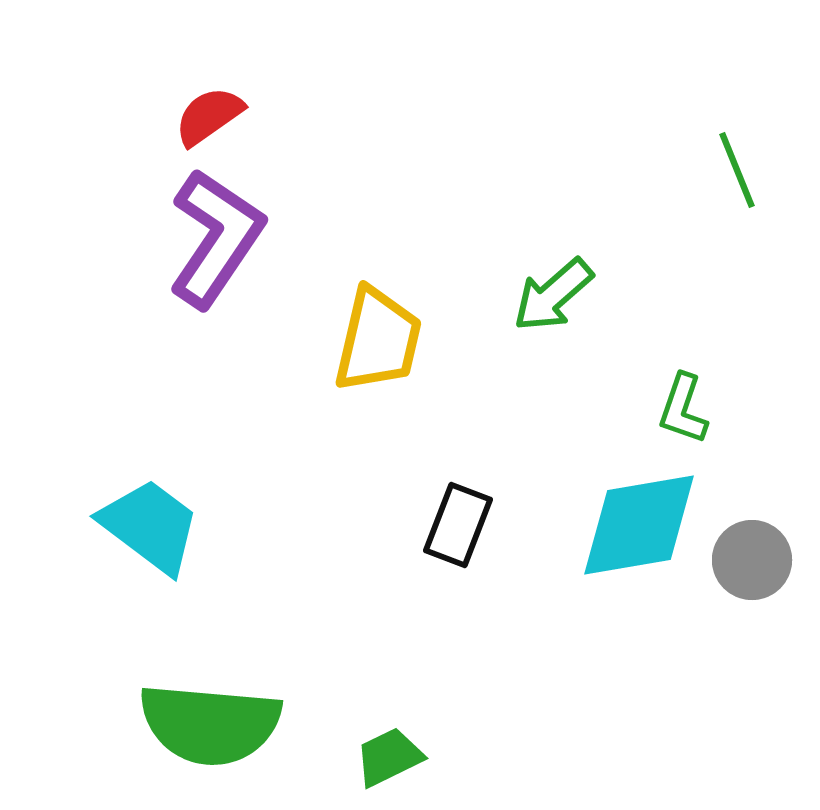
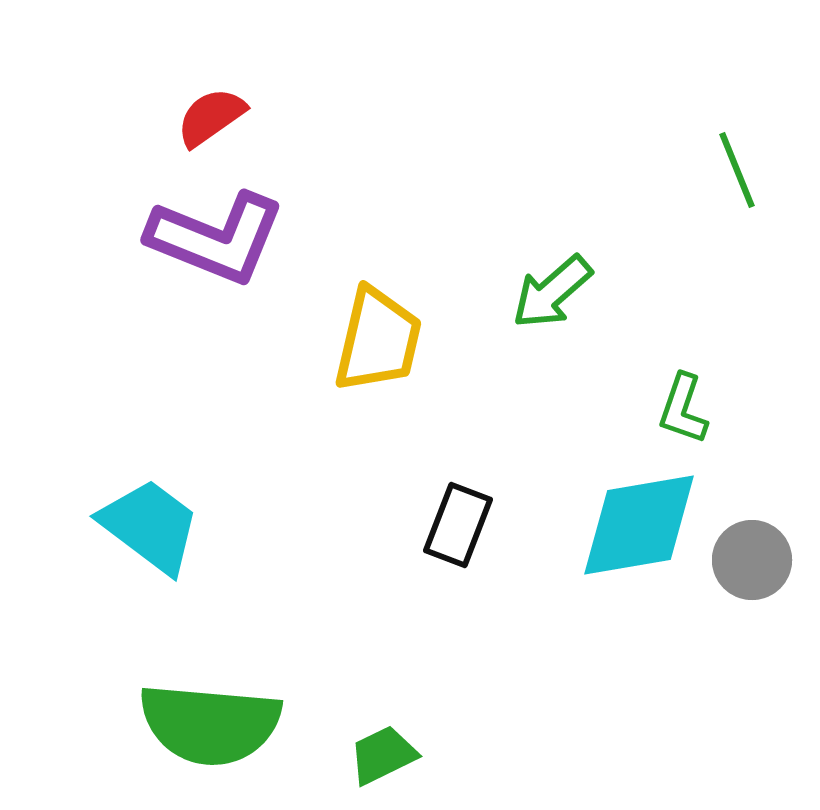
red semicircle: moved 2 px right, 1 px down
purple L-shape: rotated 78 degrees clockwise
green arrow: moved 1 px left, 3 px up
green trapezoid: moved 6 px left, 2 px up
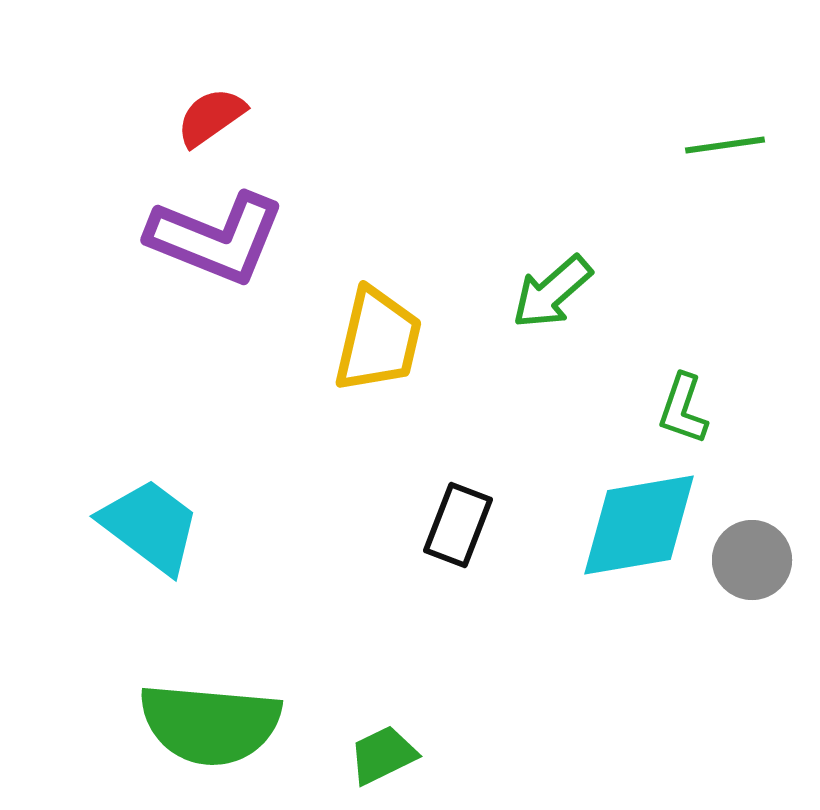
green line: moved 12 px left, 25 px up; rotated 76 degrees counterclockwise
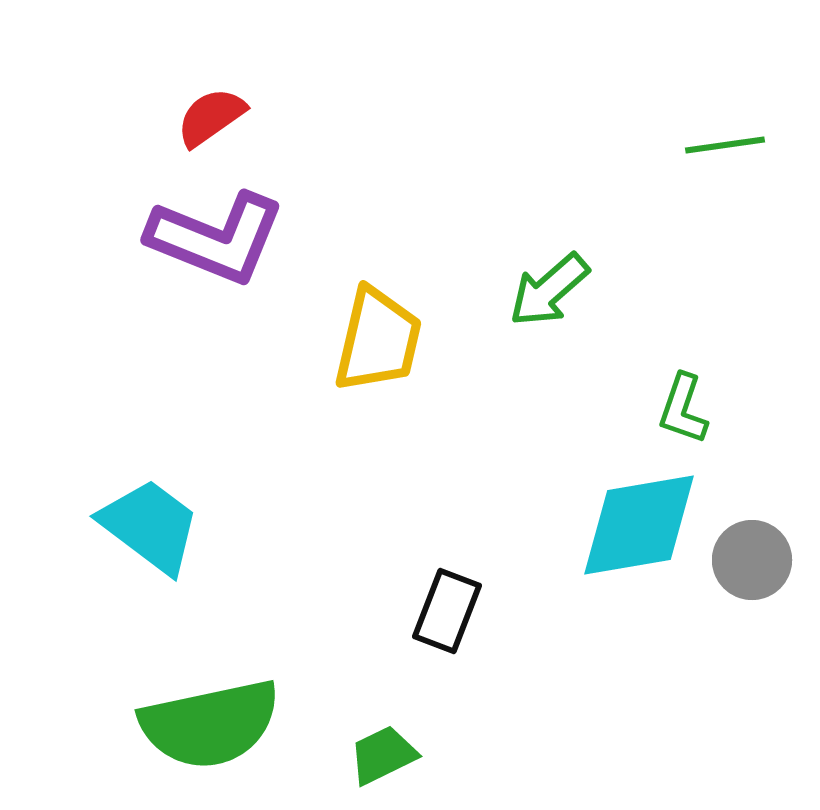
green arrow: moved 3 px left, 2 px up
black rectangle: moved 11 px left, 86 px down
green semicircle: rotated 17 degrees counterclockwise
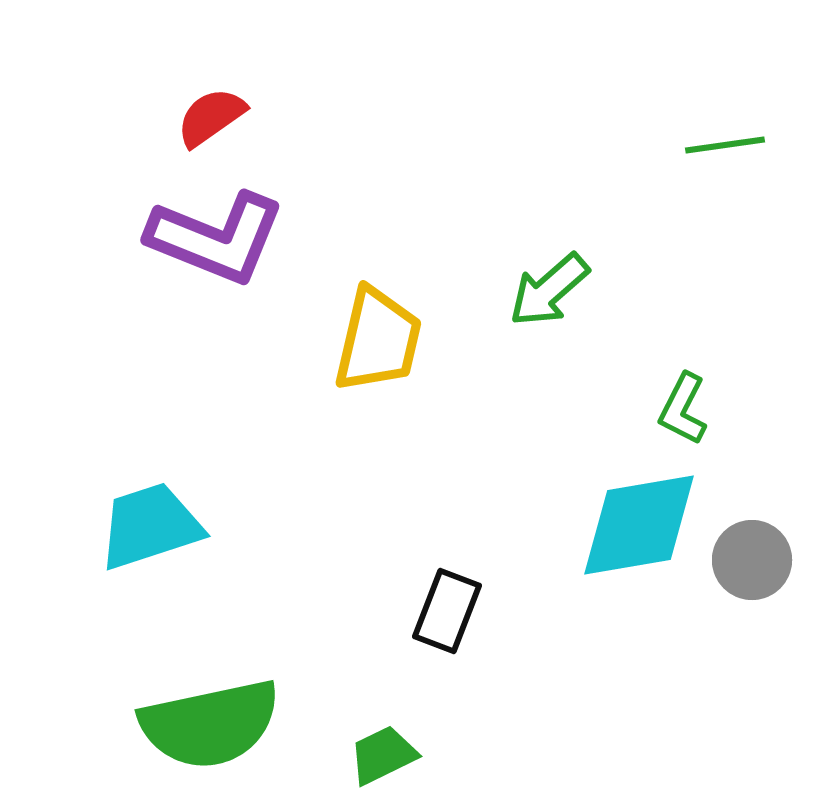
green L-shape: rotated 8 degrees clockwise
cyan trapezoid: rotated 55 degrees counterclockwise
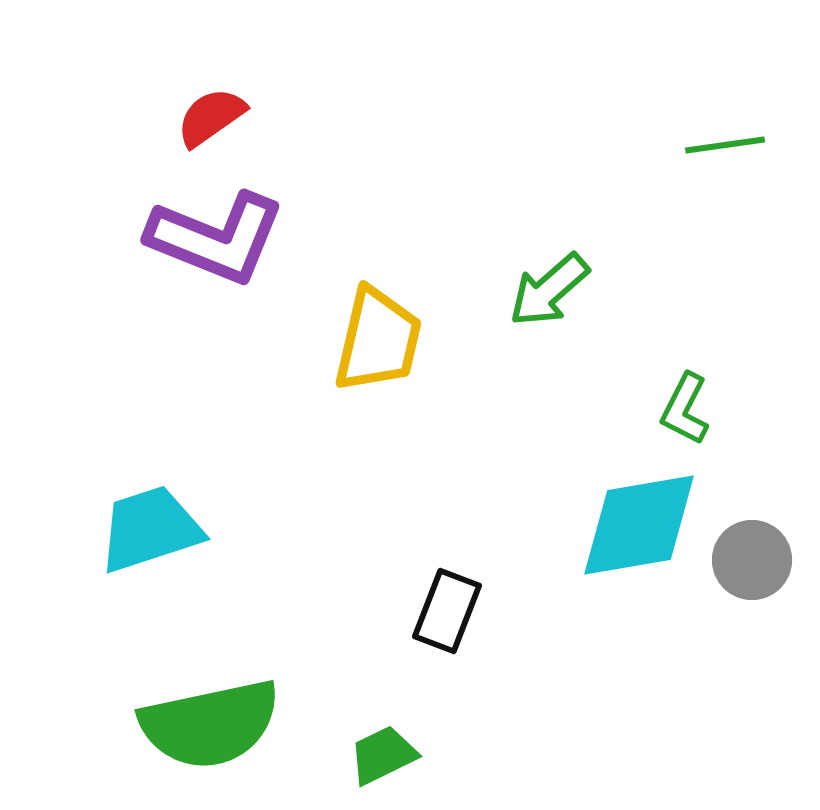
green L-shape: moved 2 px right
cyan trapezoid: moved 3 px down
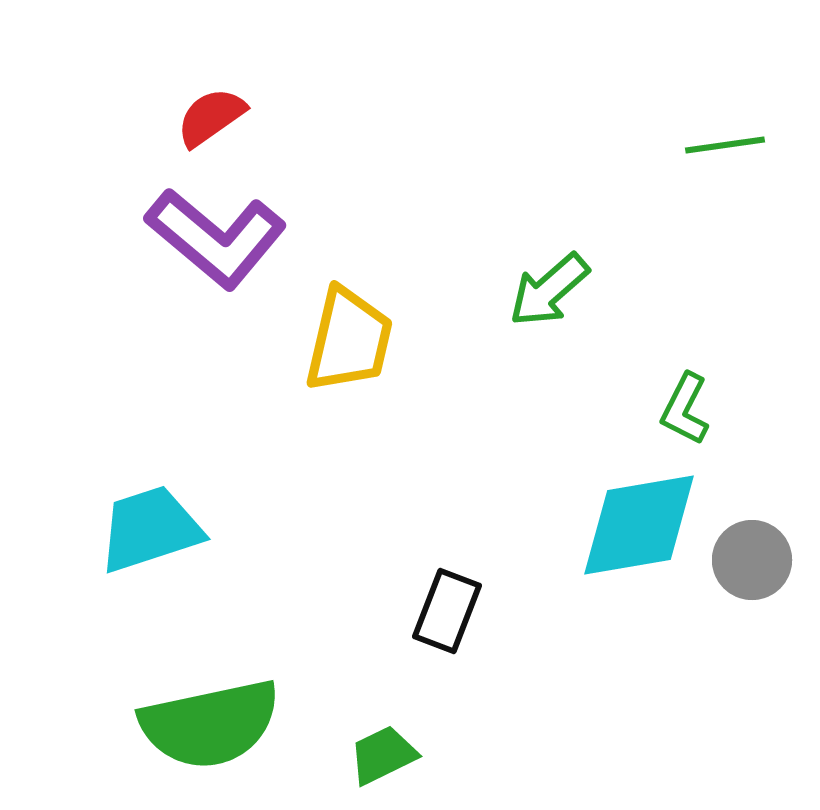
purple L-shape: rotated 18 degrees clockwise
yellow trapezoid: moved 29 px left
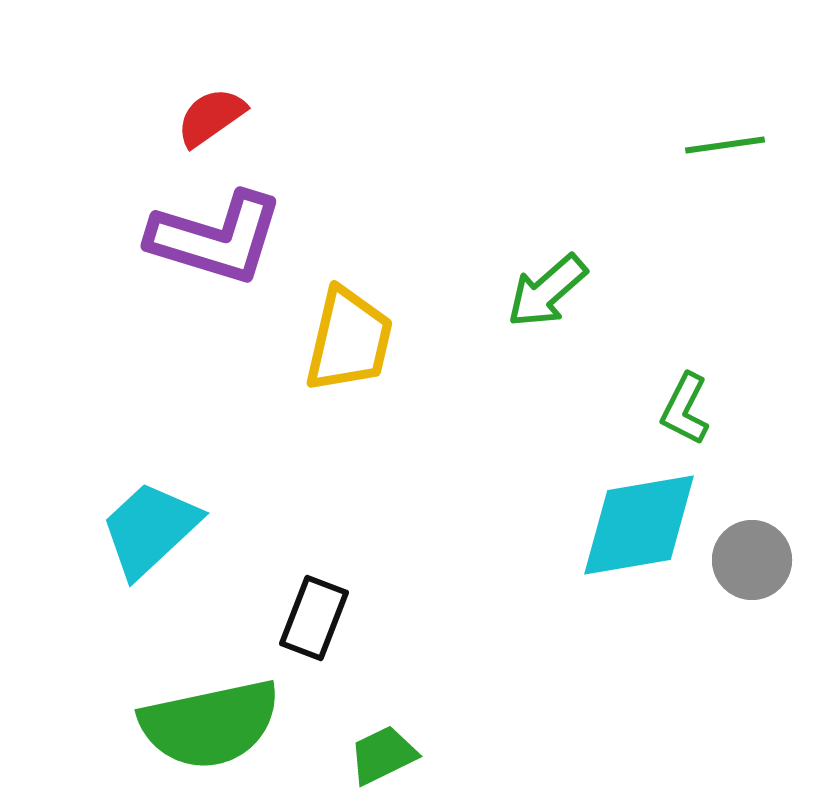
purple L-shape: rotated 23 degrees counterclockwise
green arrow: moved 2 px left, 1 px down
cyan trapezoid: rotated 25 degrees counterclockwise
black rectangle: moved 133 px left, 7 px down
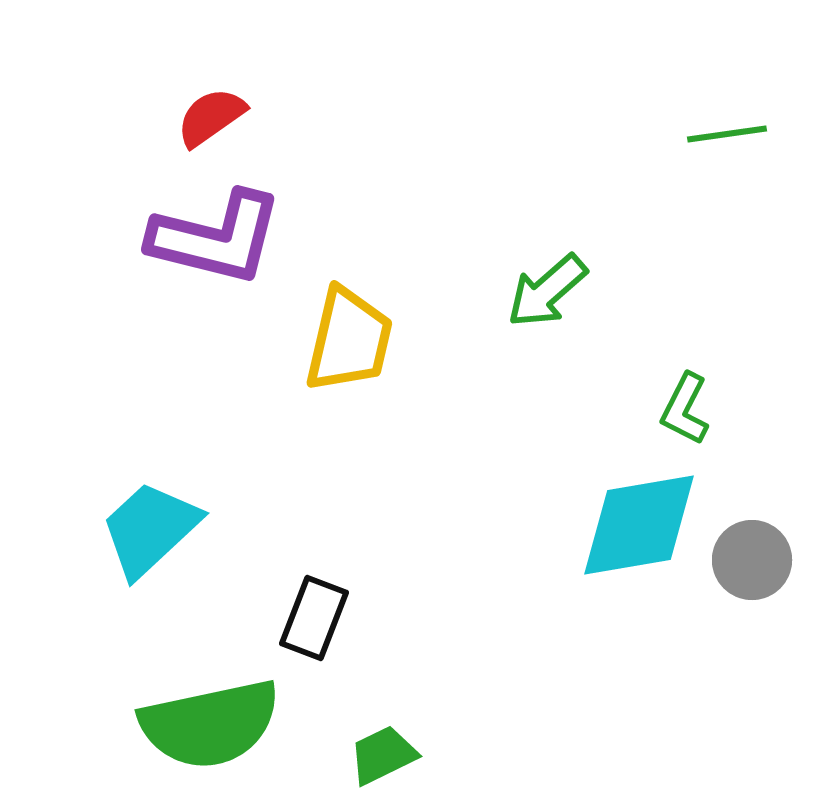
green line: moved 2 px right, 11 px up
purple L-shape: rotated 3 degrees counterclockwise
